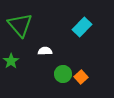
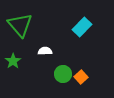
green star: moved 2 px right
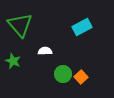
cyan rectangle: rotated 18 degrees clockwise
green star: rotated 14 degrees counterclockwise
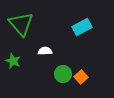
green triangle: moved 1 px right, 1 px up
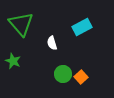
white semicircle: moved 7 px right, 8 px up; rotated 104 degrees counterclockwise
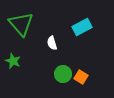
orange square: rotated 16 degrees counterclockwise
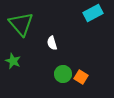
cyan rectangle: moved 11 px right, 14 px up
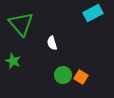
green circle: moved 1 px down
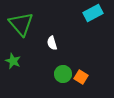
green circle: moved 1 px up
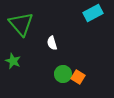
orange square: moved 3 px left
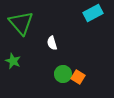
green triangle: moved 1 px up
